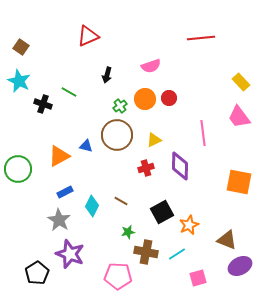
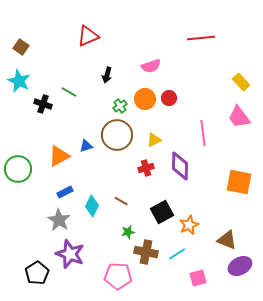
blue triangle: rotated 32 degrees counterclockwise
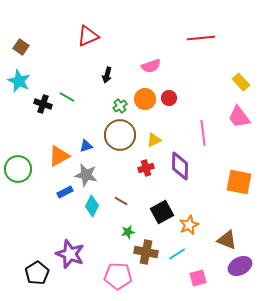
green line: moved 2 px left, 5 px down
brown circle: moved 3 px right
gray star: moved 27 px right, 45 px up; rotated 20 degrees counterclockwise
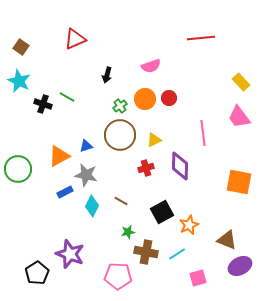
red triangle: moved 13 px left, 3 px down
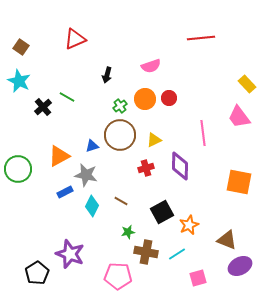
yellow rectangle: moved 6 px right, 2 px down
black cross: moved 3 px down; rotated 30 degrees clockwise
blue triangle: moved 6 px right
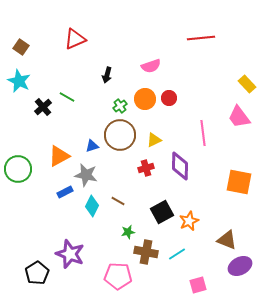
brown line: moved 3 px left
orange star: moved 4 px up
pink square: moved 7 px down
